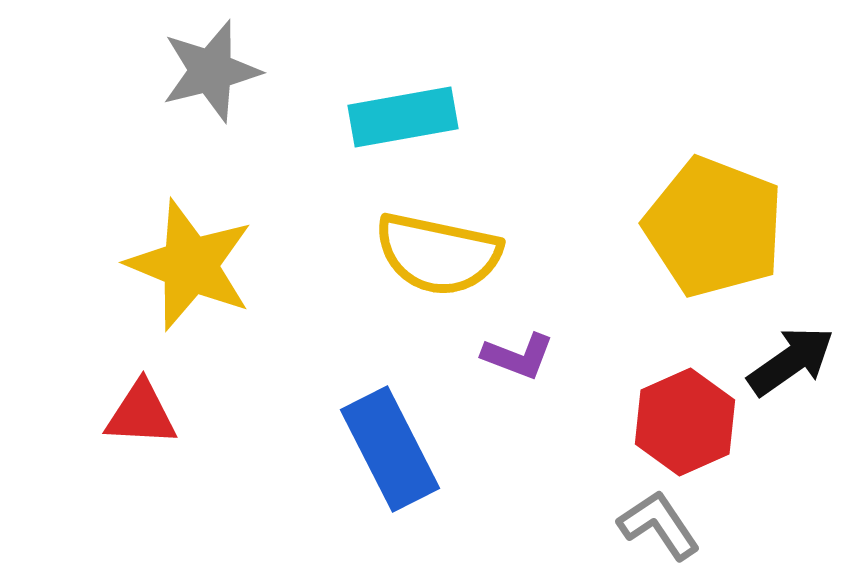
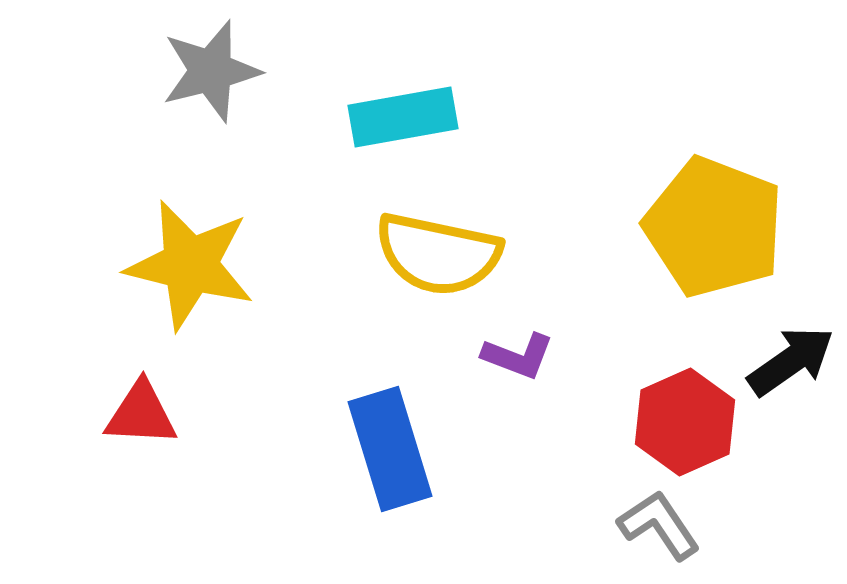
yellow star: rotated 8 degrees counterclockwise
blue rectangle: rotated 10 degrees clockwise
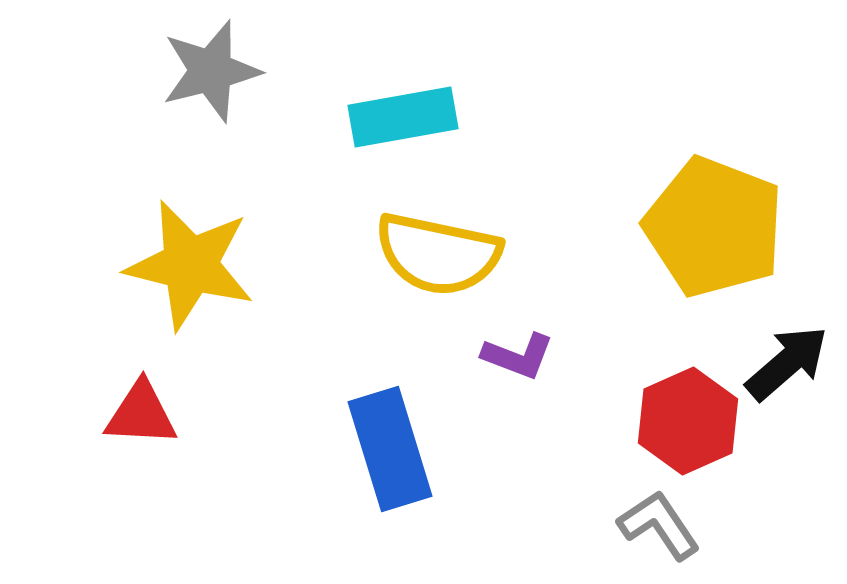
black arrow: moved 4 px left, 2 px down; rotated 6 degrees counterclockwise
red hexagon: moved 3 px right, 1 px up
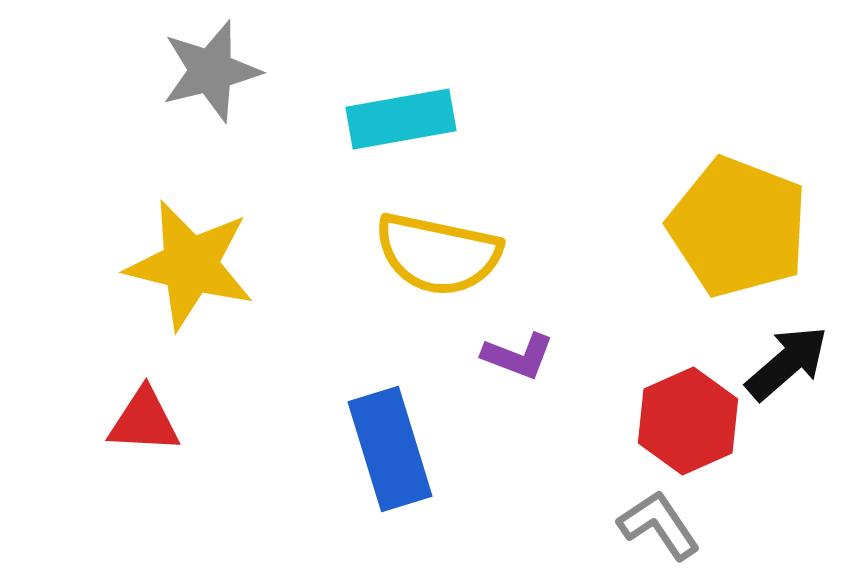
cyan rectangle: moved 2 px left, 2 px down
yellow pentagon: moved 24 px right
red triangle: moved 3 px right, 7 px down
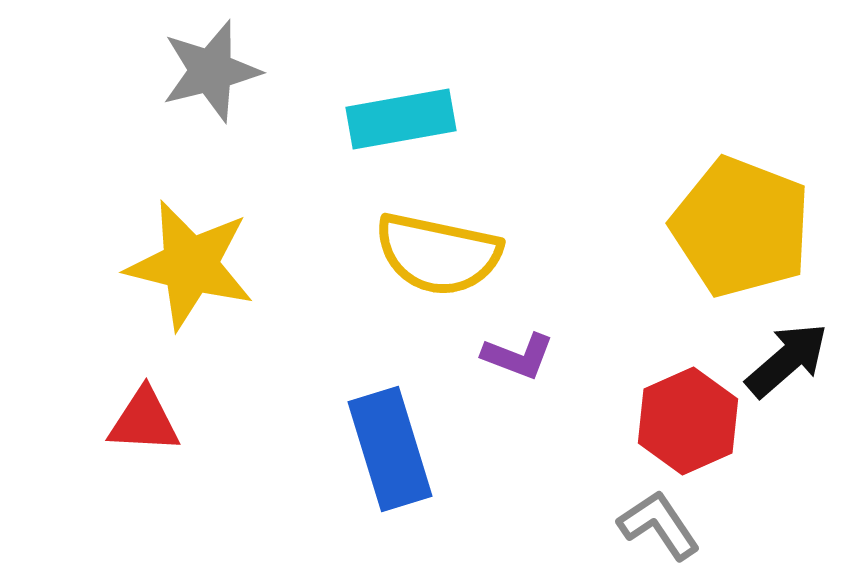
yellow pentagon: moved 3 px right
black arrow: moved 3 px up
